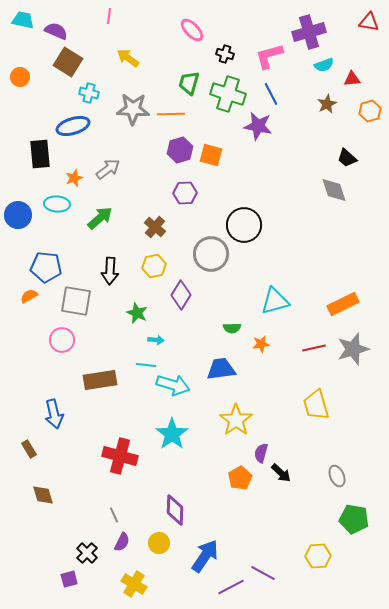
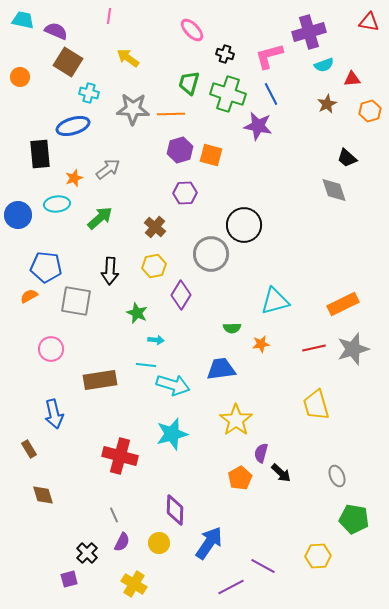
cyan ellipse at (57, 204): rotated 10 degrees counterclockwise
pink circle at (62, 340): moved 11 px left, 9 px down
cyan star at (172, 434): rotated 20 degrees clockwise
blue arrow at (205, 556): moved 4 px right, 13 px up
purple line at (263, 573): moved 7 px up
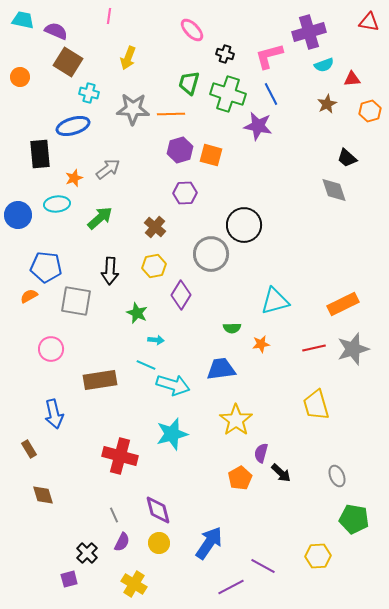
yellow arrow at (128, 58): rotated 105 degrees counterclockwise
cyan line at (146, 365): rotated 18 degrees clockwise
purple diamond at (175, 510): moved 17 px left; rotated 16 degrees counterclockwise
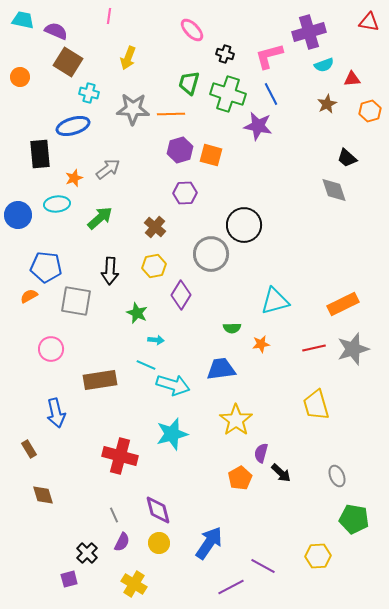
blue arrow at (54, 414): moved 2 px right, 1 px up
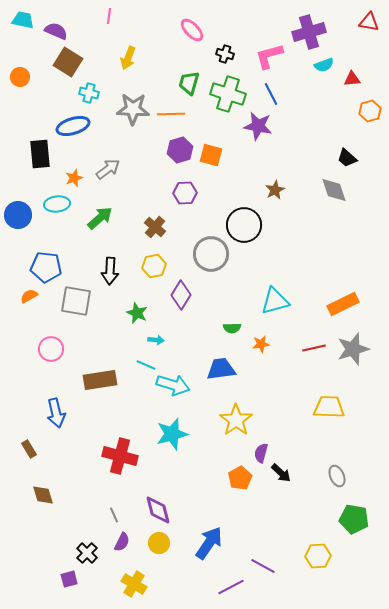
brown star at (327, 104): moved 52 px left, 86 px down
yellow trapezoid at (316, 405): moved 13 px right, 2 px down; rotated 108 degrees clockwise
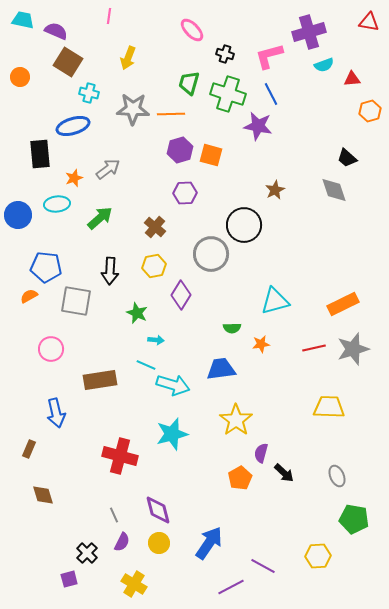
brown rectangle at (29, 449): rotated 54 degrees clockwise
black arrow at (281, 473): moved 3 px right
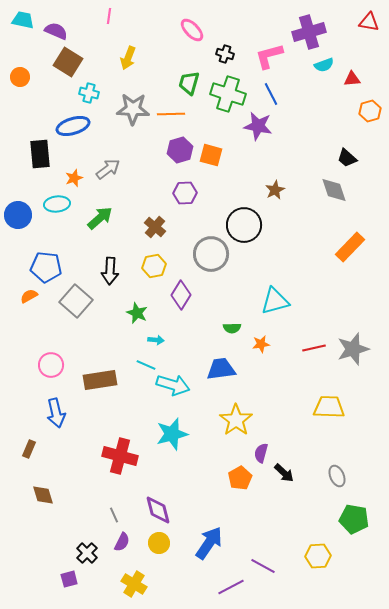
gray square at (76, 301): rotated 32 degrees clockwise
orange rectangle at (343, 304): moved 7 px right, 57 px up; rotated 20 degrees counterclockwise
pink circle at (51, 349): moved 16 px down
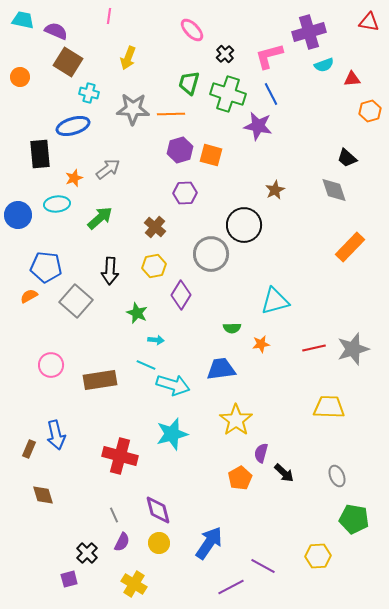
black cross at (225, 54): rotated 30 degrees clockwise
blue arrow at (56, 413): moved 22 px down
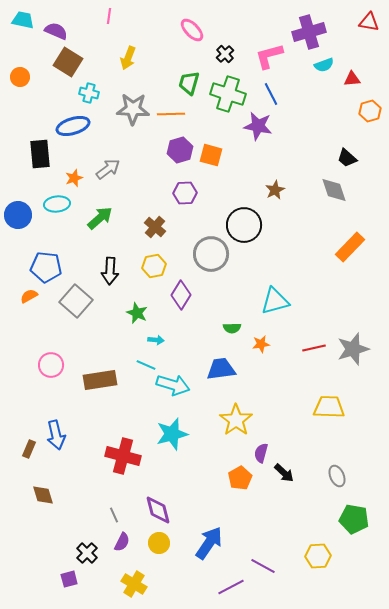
red cross at (120, 456): moved 3 px right
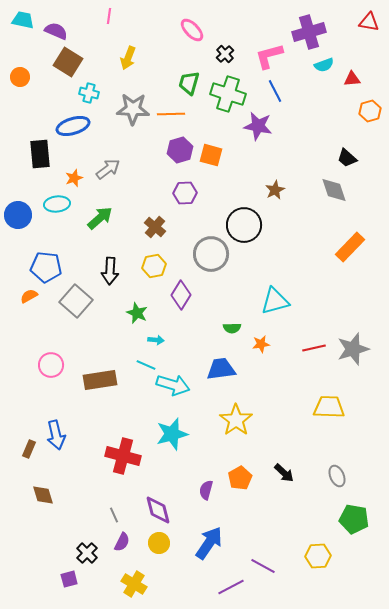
blue line at (271, 94): moved 4 px right, 3 px up
purple semicircle at (261, 453): moved 55 px left, 37 px down
